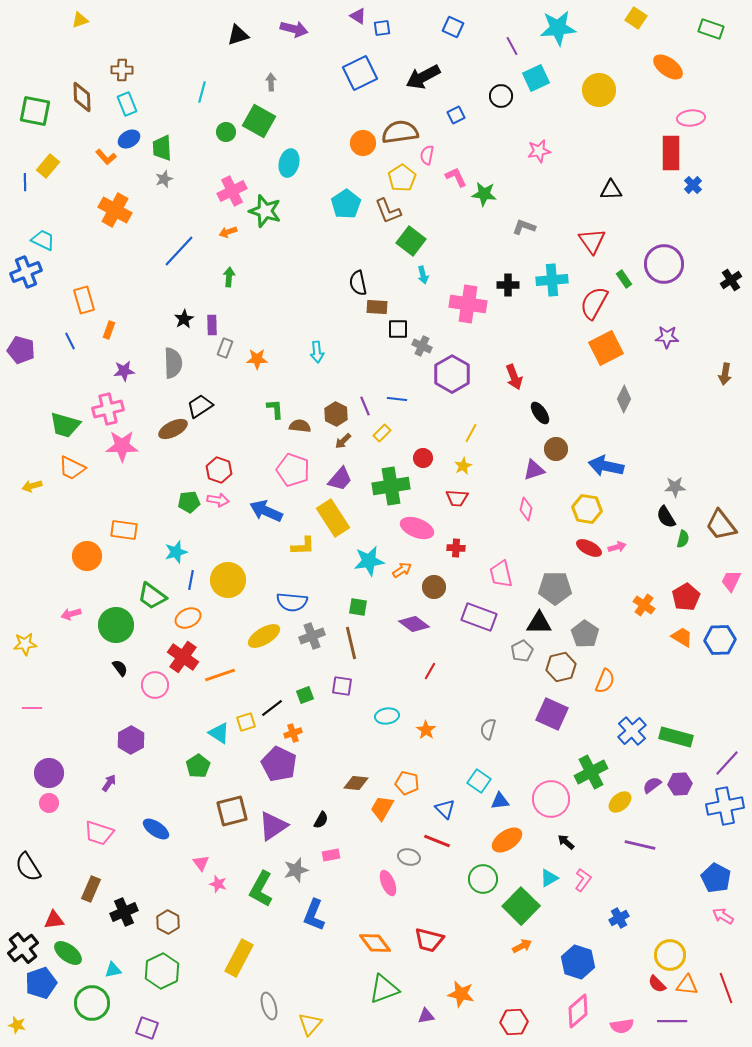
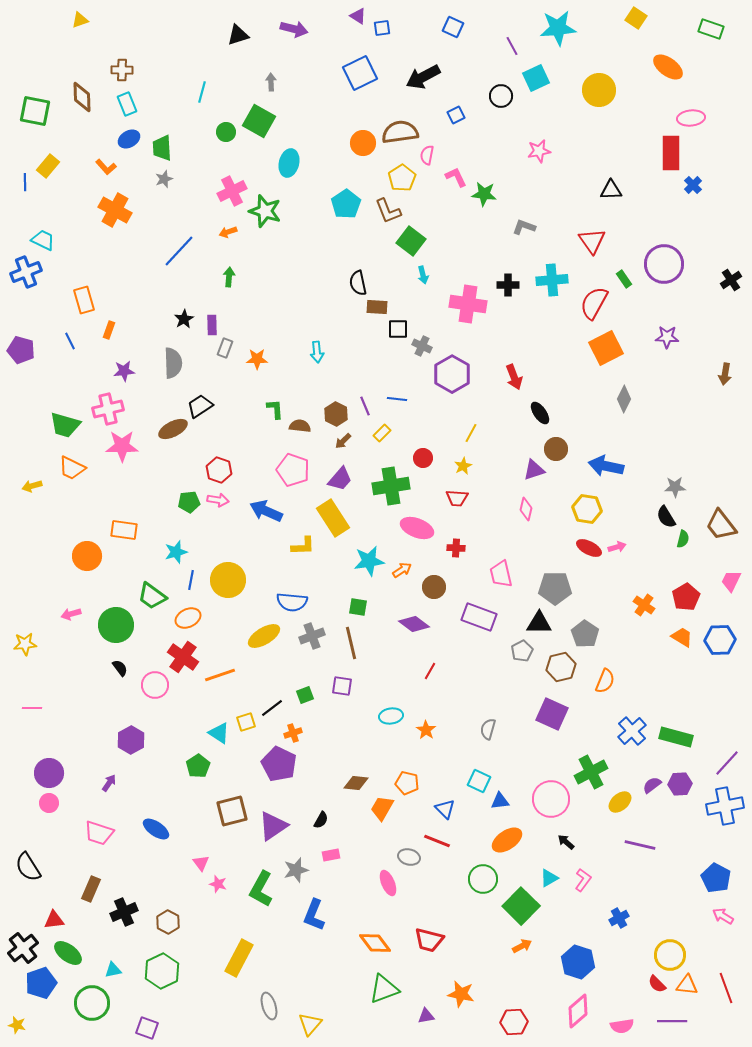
orange L-shape at (106, 157): moved 10 px down
cyan ellipse at (387, 716): moved 4 px right
cyan square at (479, 781): rotated 10 degrees counterclockwise
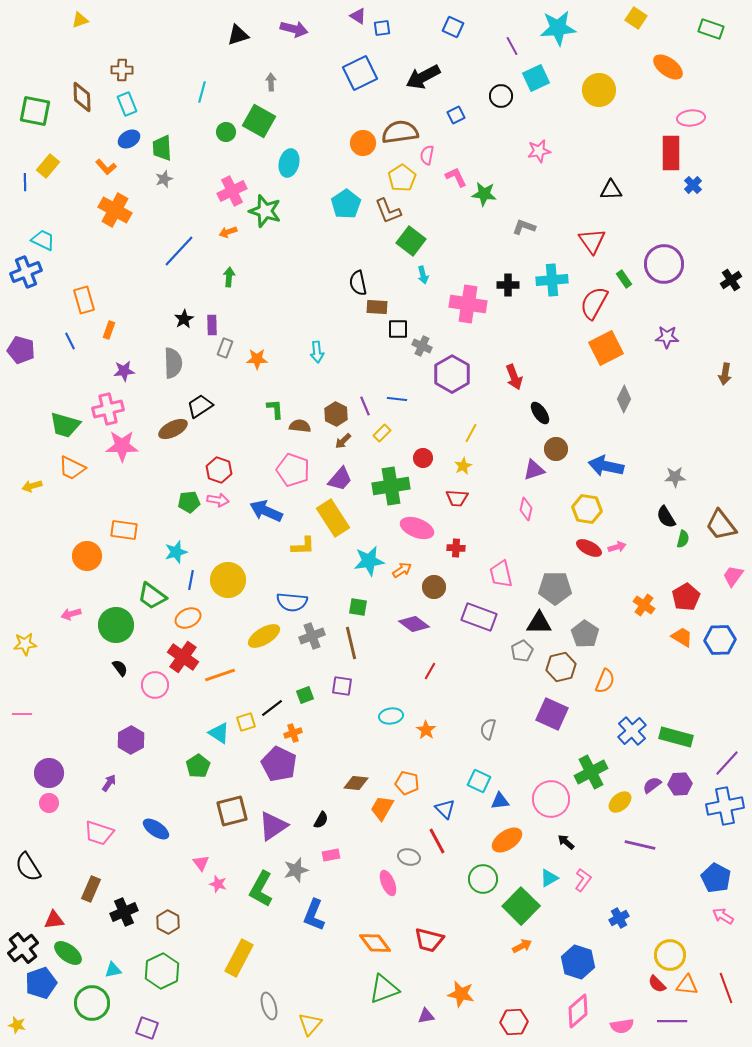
gray star at (675, 487): moved 10 px up
pink trapezoid at (731, 581): moved 2 px right, 5 px up; rotated 10 degrees clockwise
pink line at (32, 708): moved 10 px left, 6 px down
red line at (437, 841): rotated 40 degrees clockwise
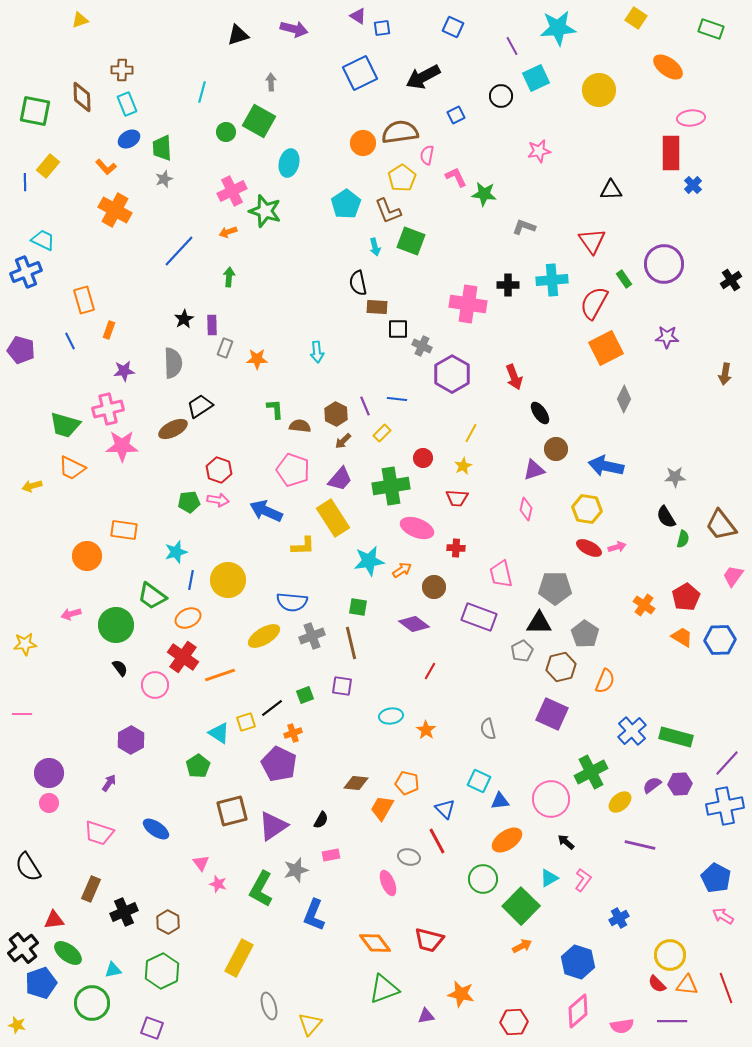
green square at (411, 241): rotated 16 degrees counterclockwise
cyan arrow at (423, 275): moved 48 px left, 28 px up
gray semicircle at (488, 729): rotated 30 degrees counterclockwise
purple square at (147, 1028): moved 5 px right
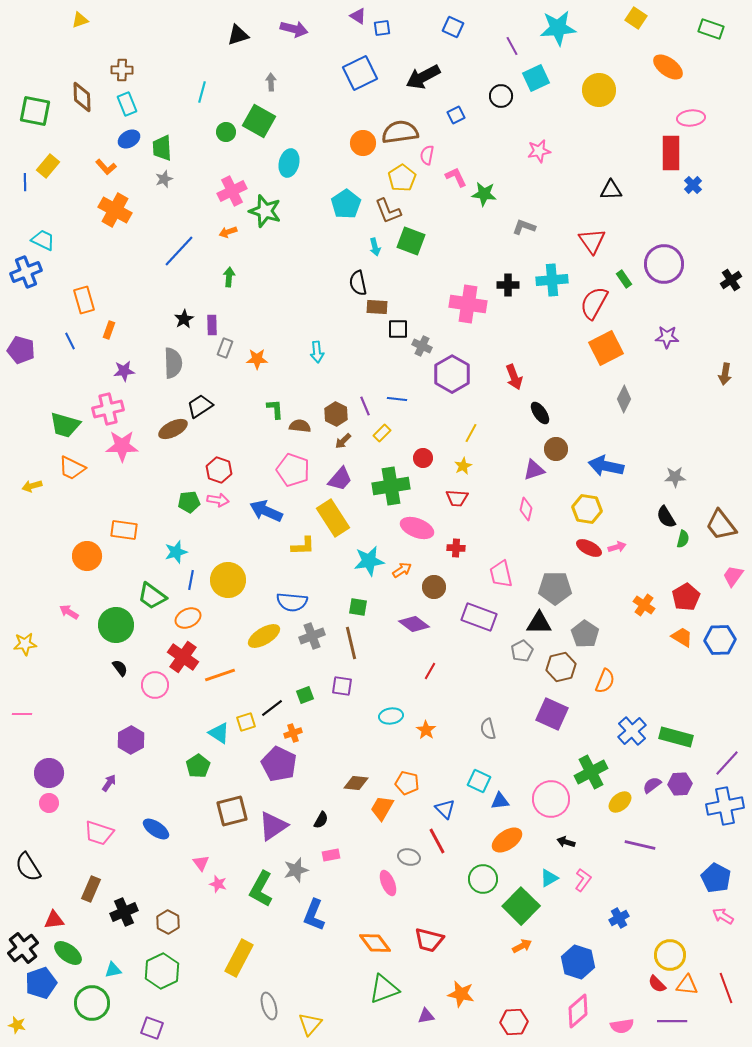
pink arrow at (71, 614): moved 2 px left, 2 px up; rotated 48 degrees clockwise
black arrow at (566, 842): rotated 24 degrees counterclockwise
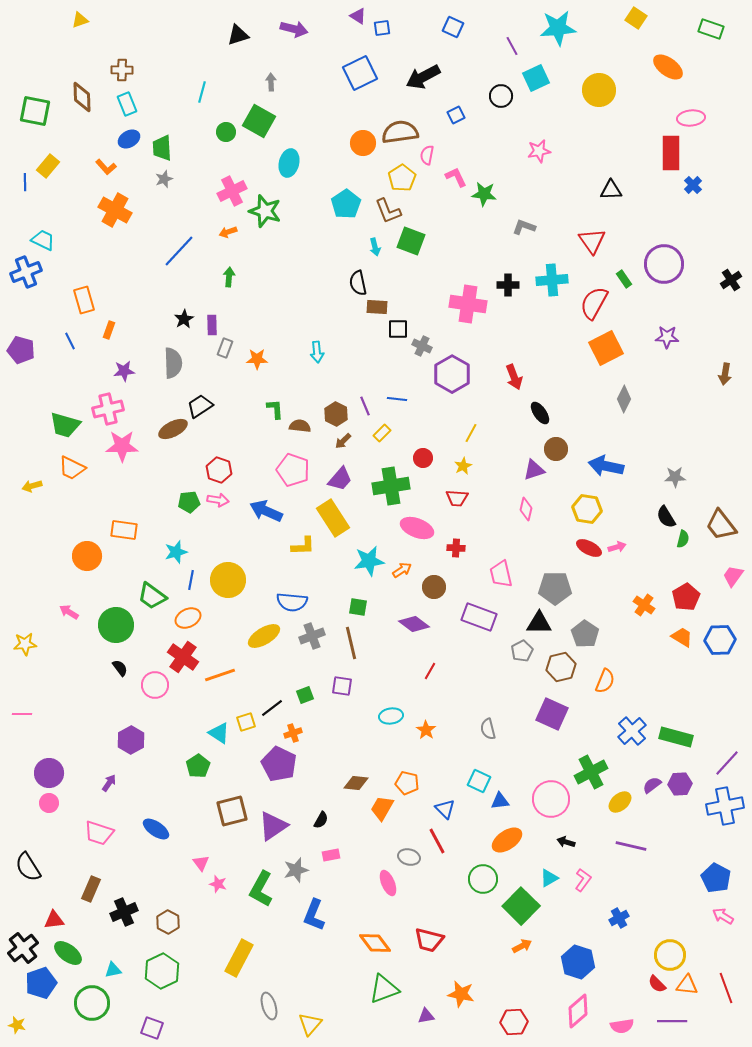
purple line at (640, 845): moved 9 px left, 1 px down
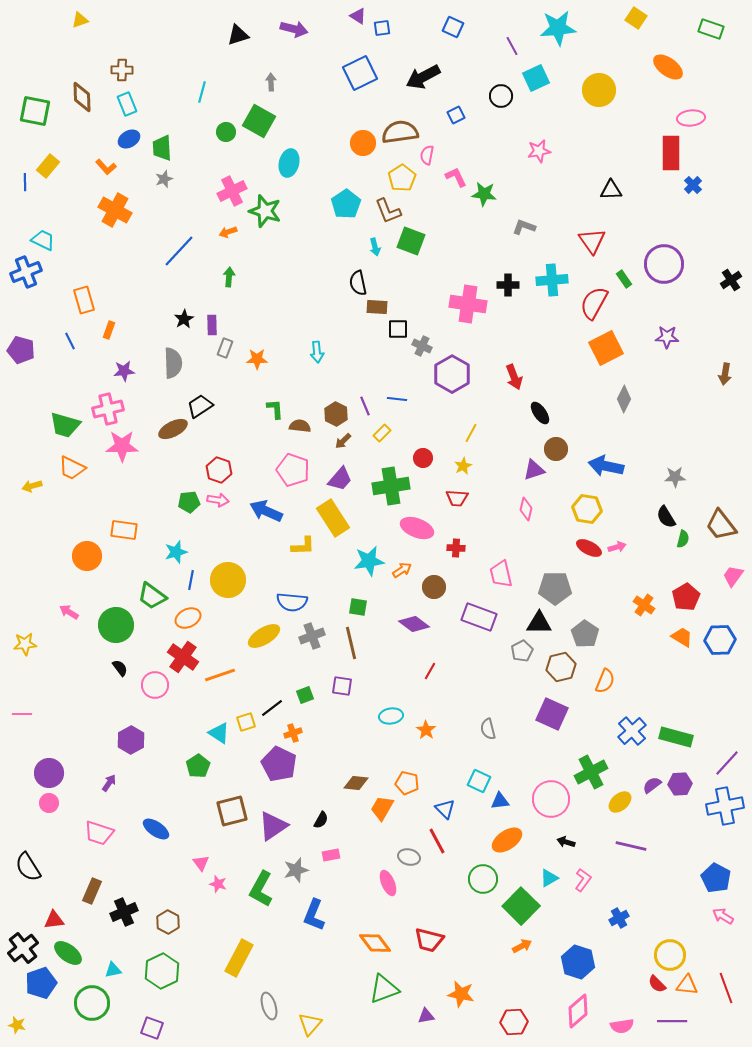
brown rectangle at (91, 889): moved 1 px right, 2 px down
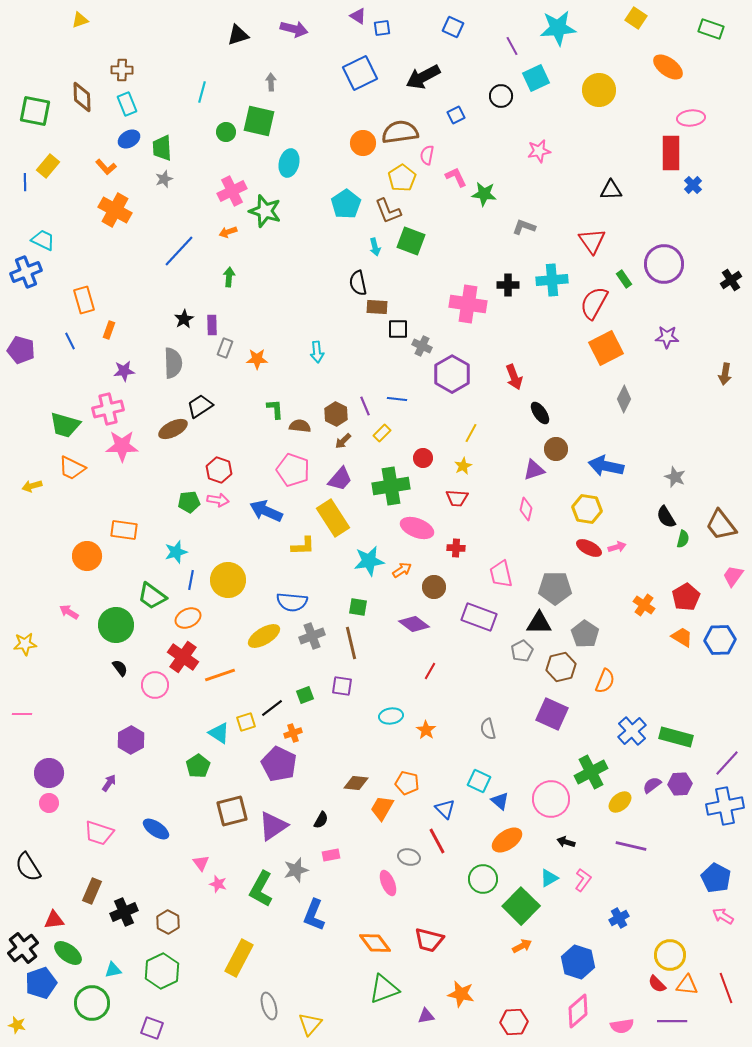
green square at (259, 121): rotated 16 degrees counterclockwise
gray star at (675, 477): rotated 25 degrees clockwise
blue triangle at (500, 801): rotated 48 degrees clockwise
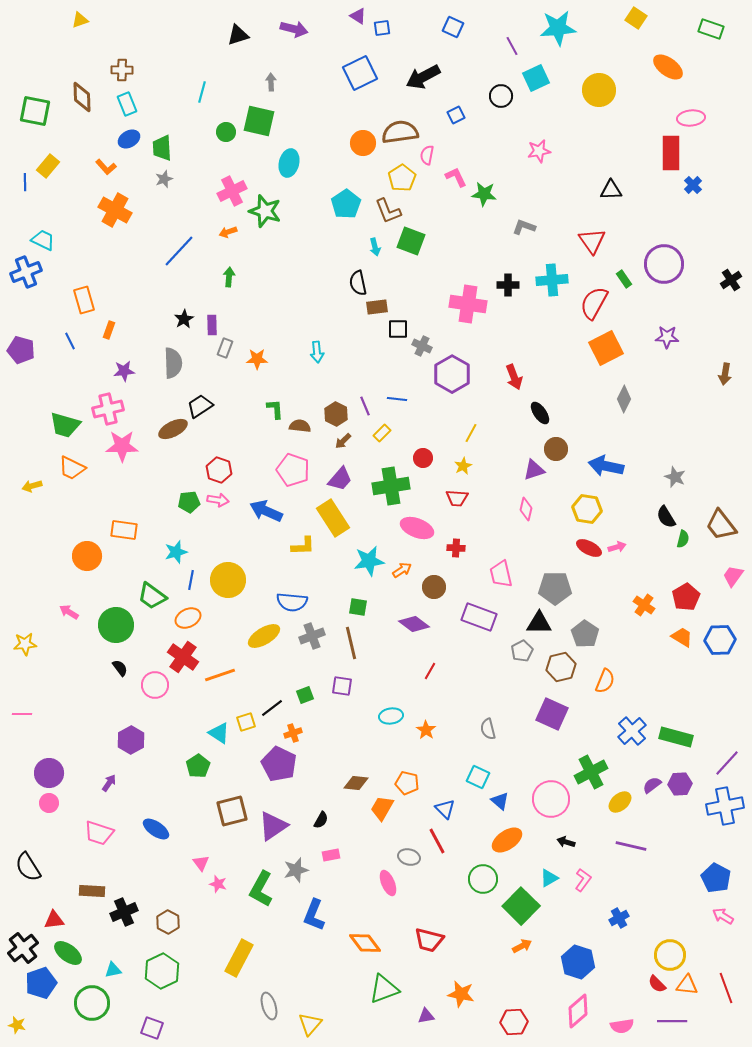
brown rectangle at (377, 307): rotated 10 degrees counterclockwise
cyan square at (479, 781): moved 1 px left, 4 px up
brown rectangle at (92, 891): rotated 70 degrees clockwise
orange diamond at (375, 943): moved 10 px left
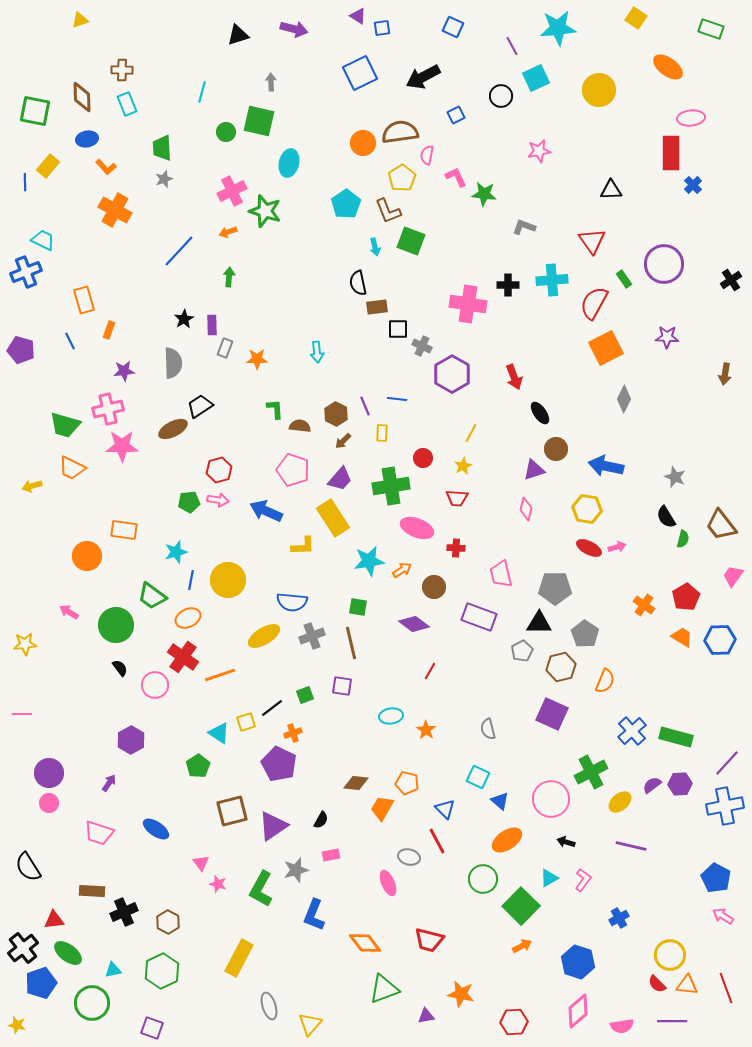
blue ellipse at (129, 139): moved 42 px left; rotated 20 degrees clockwise
yellow rectangle at (382, 433): rotated 42 degrees counterclockwise
red hexagon at (219, 470): rotated 25 degrees clockwise
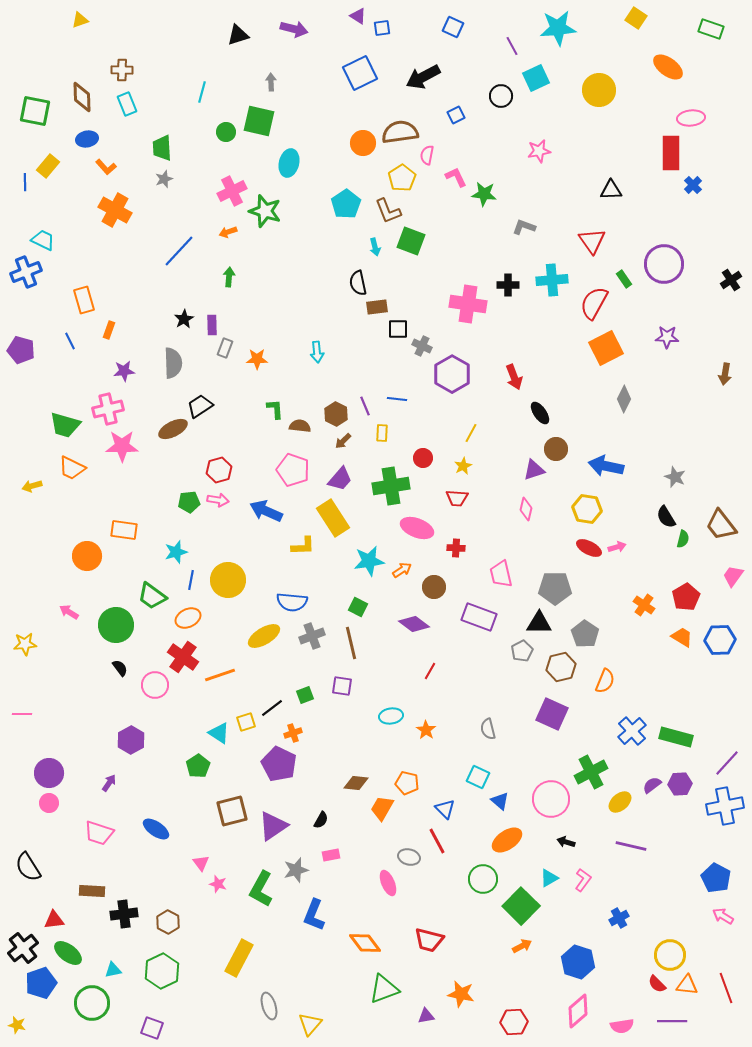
green square at (358, 607): rotated 18 degrees clockwise
black cross at (124, 912): moved 2 px down; rotated 16 degrees clockwise
